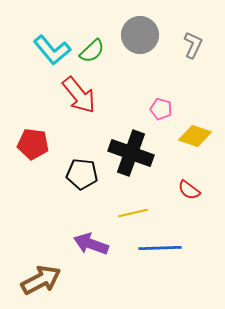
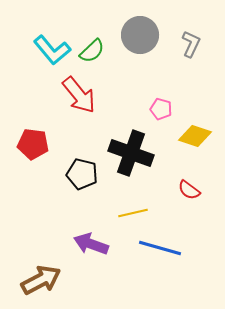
gray L-shape: moved 2 px left, 1 px up
black pentagon: rotated 8 degrees clockwise
blue line: rotated 18 degrees clockwise
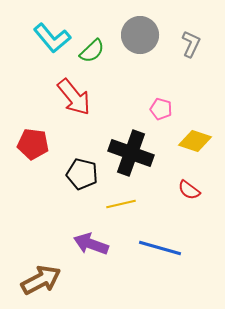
cyan L-shape: moved 12 px up
red arrow: moved 5 px left, 2 px down
yellow diamond: moved 5 px down
yellow line: moved 12 px left, 9 px up
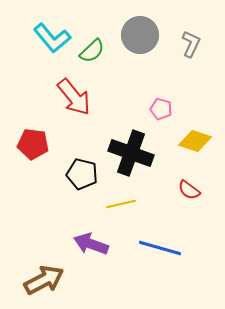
brown arrow: moved 3 px right
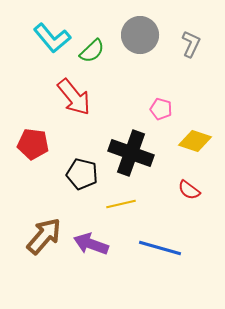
brown arrow: moved 44 px up; rotated 21 degrees counterclockwise
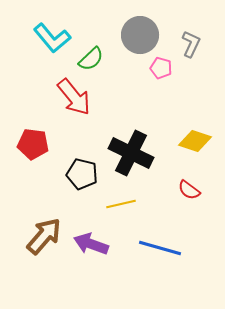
green semicircle: moved 1 px left, 8 px down
pink pentagon: moved 41 px up
black cross: rotated 6 degrees clockwise
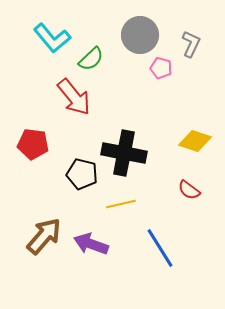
black cross: moved 7 px left; rotated 15 degrees counterclockwise
blue line: rotated 42 degrees clockwise
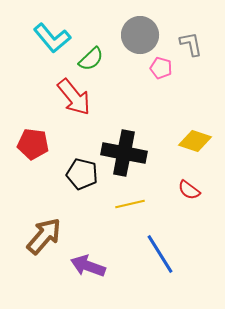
gray L-shape: rotated 36 degrees counterclockwise
yellow line: moved 9 px right
purple arrow: moved 3 px left, 22 px down
blue line: moved 6 px down
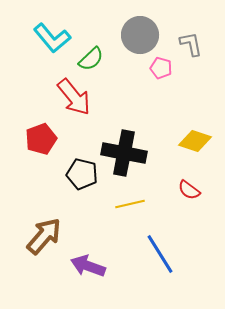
red pentagon: moved 8 px right, 5 px up; rotated 28 degrees counterclockwise
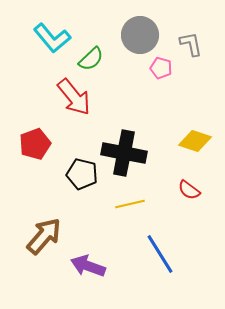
red pentagon: moved 6 px left, 5 px down
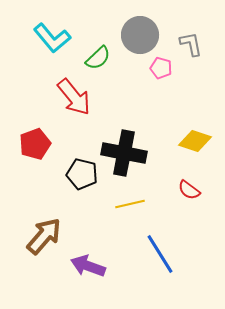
green semicircle: moved 7 px right, 1 px up
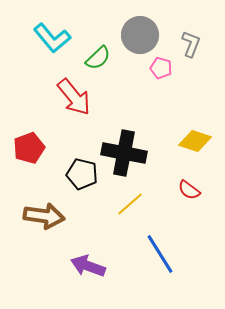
gray L-shape: rotated 32 degrees clockwise
red pentagon: moved 6 px left, 4 px down
yellow line: rotated 28 degrees counterclockwise
brown arrow: moved 20 px up; rotated 57 degrees clockwise
